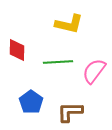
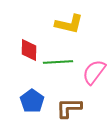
red diamond: moved 12 px right
pink semicircle: moved 1 px down
blue pentagon: moved 1 px right, 1 px up
brown L-shape: moved 1 px left, 4 px up
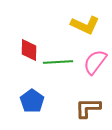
yellow L-shape: moved 16 px right, 1 px down; rotated 12 degrees clockwise
pink semicircle: moved 1 px right, 10 px up
brown L-shape: moved 19 px right
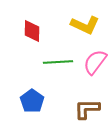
red diamond: moved 3 px right, 19 px up
brown L-shape: moved 1 px left, 1 px down
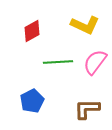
red diamond: rotated 60 degrees clockwise
blue pentagon: rotated 10 degrees clockwise
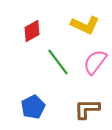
green line: rotated 56 degrees clockwise
blue pentagon: moved 1 px right, 6 px down
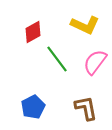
red diamond: moved 1 px right, 1 px down
green line: moved 1 px left, 3 px up
brown L-shape: moved 1 px left, 1 px up; rotated 80 degrees clockwise
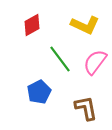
red diamond: moved 1 px left, 7 px up
green line: moved 3 px right
blue pentagon: moved 6 px right, 15 px up
